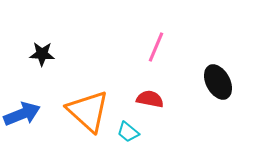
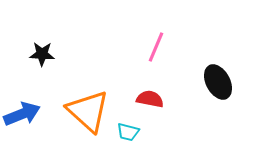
cyan trapezoid: rotated 25 degrees counterclockwise
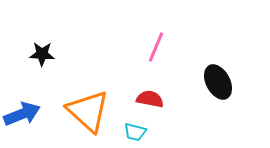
cyan trapezoid: moved 7 px right
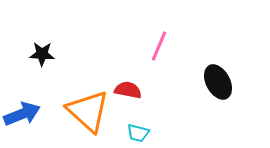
pink line: moved 3 px right, 1 px up
red semicircle: moved 22 px left, 9 px up
cyan trapezoid: moved 3 px right, 1 px down
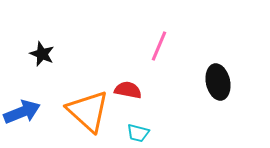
black star: rotated 20 degrees clockwise
black ellipse: rotated 16 degrees clockwise
blue arrow: moved 2 px up
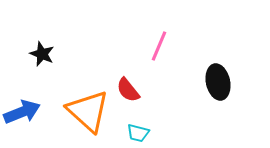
red semicircle: rotated 140 degrees counterclockwise
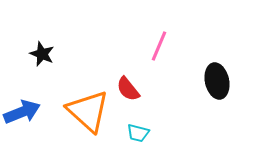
black ellipse: moved 1 px left, 1 px up
red semicircle: moved 1 px up
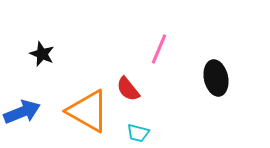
pink line: moved 3 px down
black ellipse: moved 1 px left, 3 px up
orange triangle: rotated 12 degrees counterclockwise
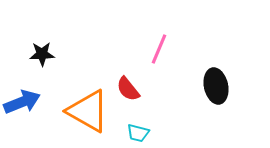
black star: rotated 25 degrees counterclockwise
black ellipse: moved 8 px down
blue arrow: moved 10 px up
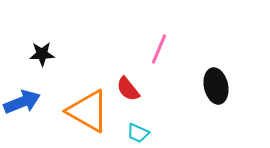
cyan trapezoid: rotated 10 degrees clockwise
